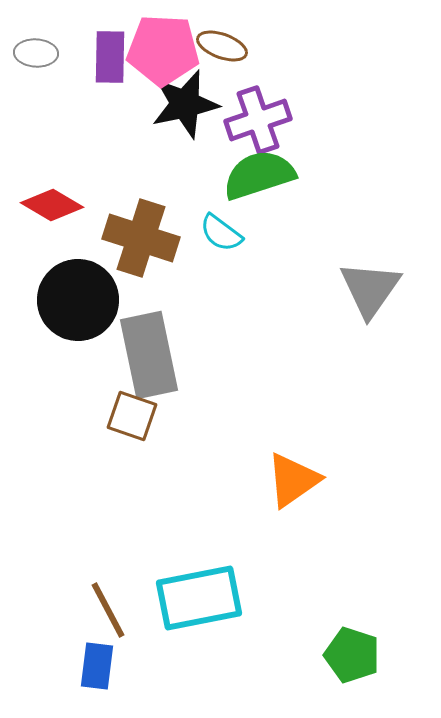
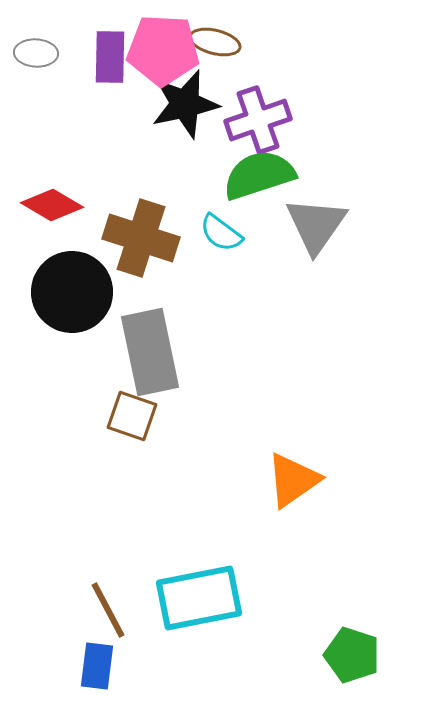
brown ellipse: moved 7 px left, 4 px up; rotated 6 degrees counterclockwise
gray triangle: moved 54 px left, 64 px up
black circle: moved 6 px left, 8 px up
gray rectangle: moved 1 px right, 3 px up
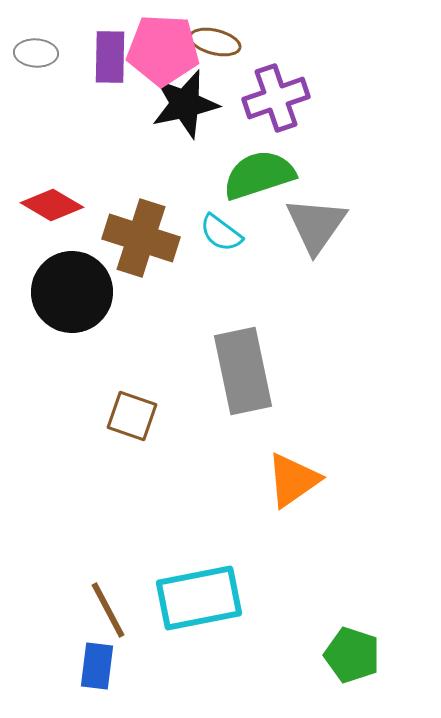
purple cross: moved 18 px right, 22 px up
gray rectangle: moved 93 px right, 19 px down
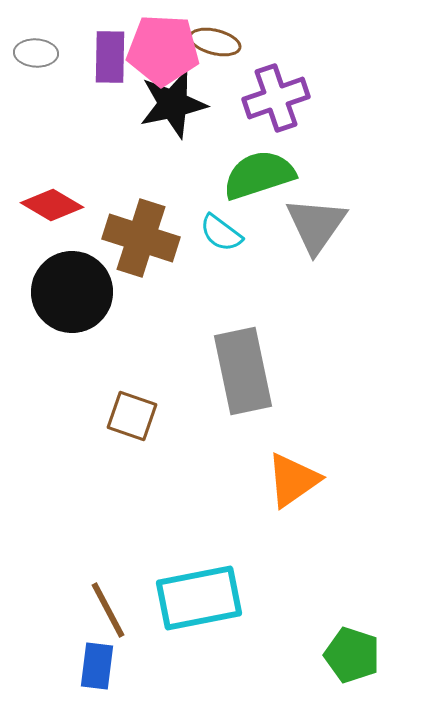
black star: moved 12 px left
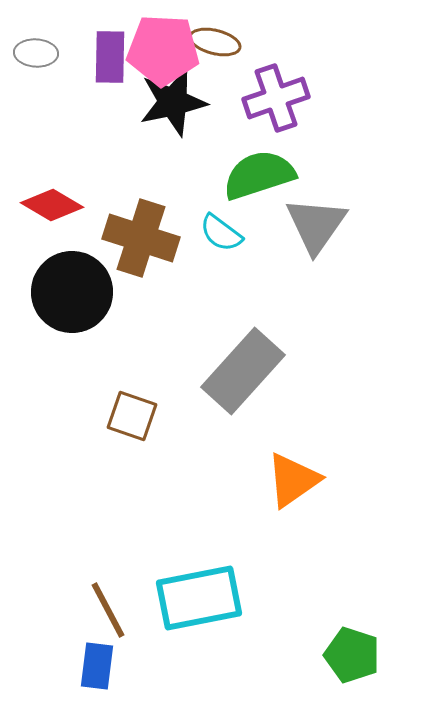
black star: moved 2 px up
gray rectangle: rotated 54 degrees clockwise
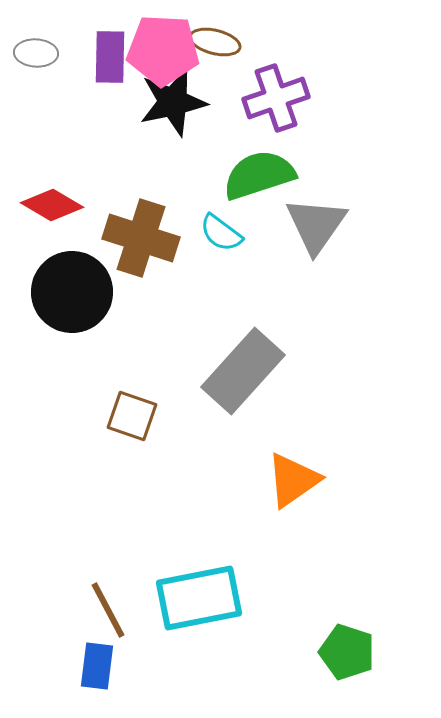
green pentagon: moved 5 px left, 3 px up
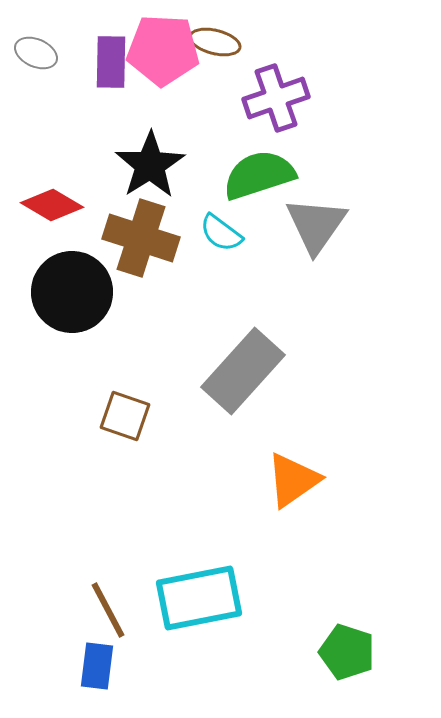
gray ellipse: rotated 21 degrees clockwise
purple rectangle: moved 1 px right, 5 px down
black star: moved 23 px left, 63 px down; rotated 20 degrees counterclockwise
brown square: moved 7 px left
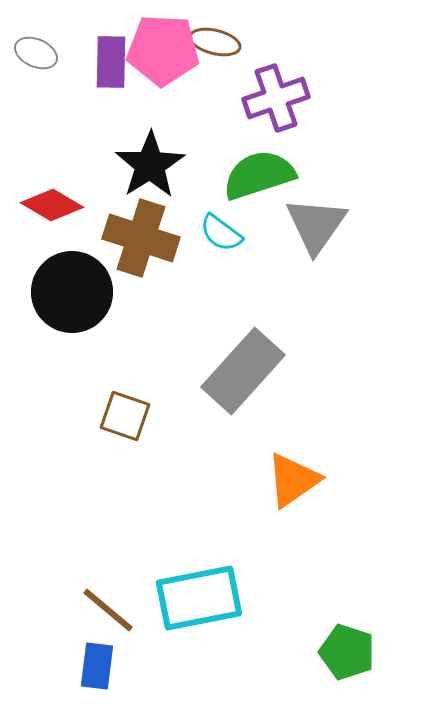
brown line: rotated 22 degrees counterclockwise
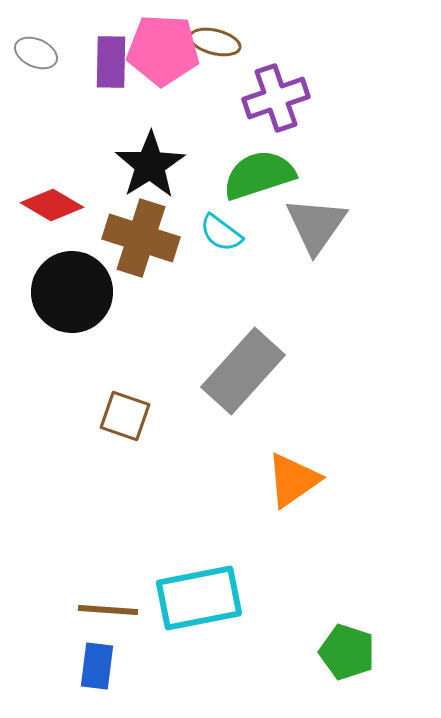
brown line: rotated 36 degrees counterclockwise
